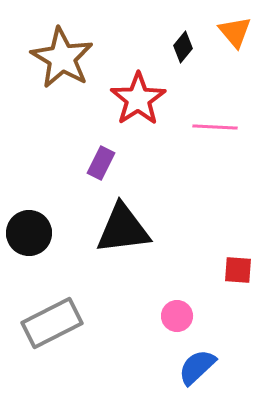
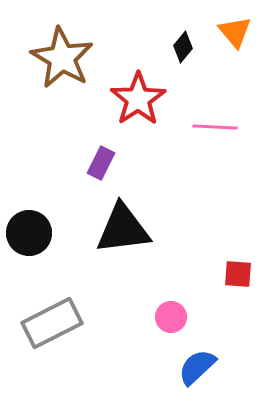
red square: moved 4 px down
pink circle: moved 6 px left, 1 px down
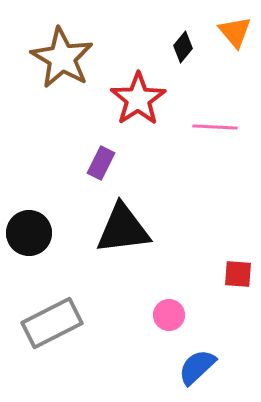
pink circle: moved 2 px left, 2 px up
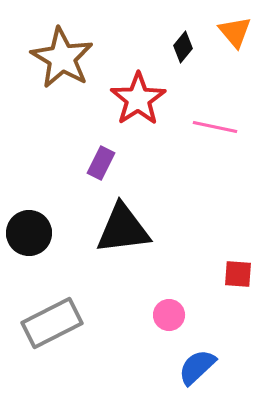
pink line: rotated 9 degrees clockwise
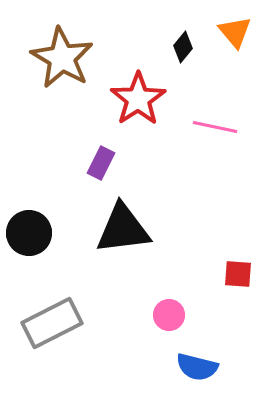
blue semicircle: rotated 123 degrees counterclockwise
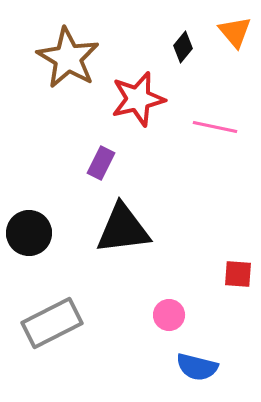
brown star: moved 6 px right
red star: rotated 20 degrees clockwise
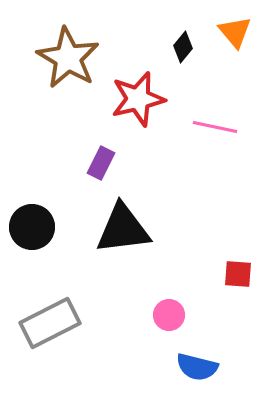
black circle: moved 3 px right, 6 px up
gray rectangle: moved 2 px left
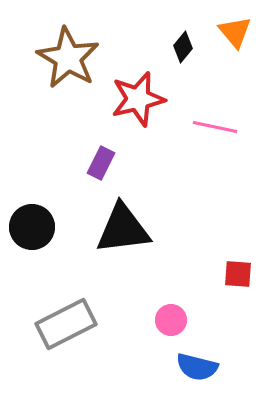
pink circle: moved 2 px right, 5 px down
gray rectangle: moved 16 px right, 1 px down
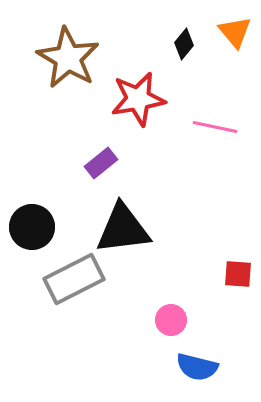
black diamond: moved 1 px right, 3 px up
red star: rotated 4 degrees clockwise
purple rectangle: rotated 24 degrees clockwise
gray rectangle: moved 8 px right, 45 px up
